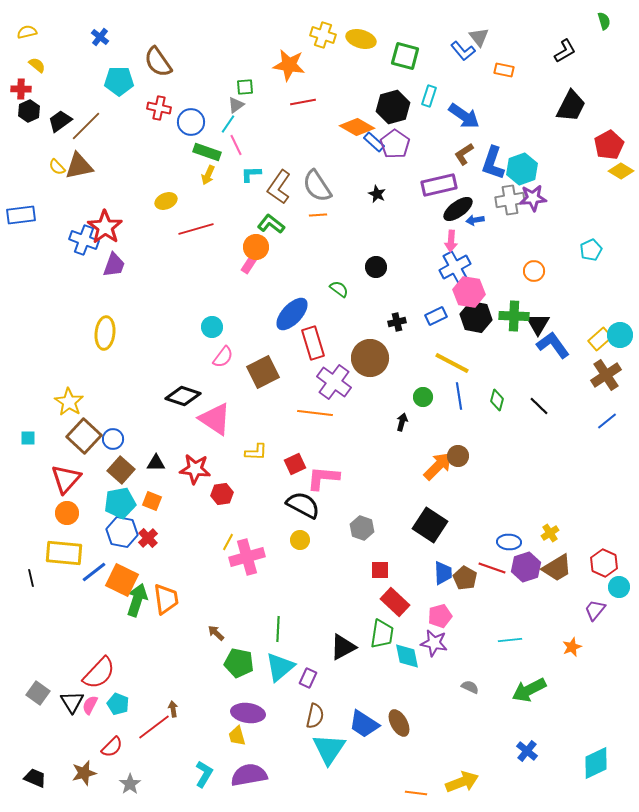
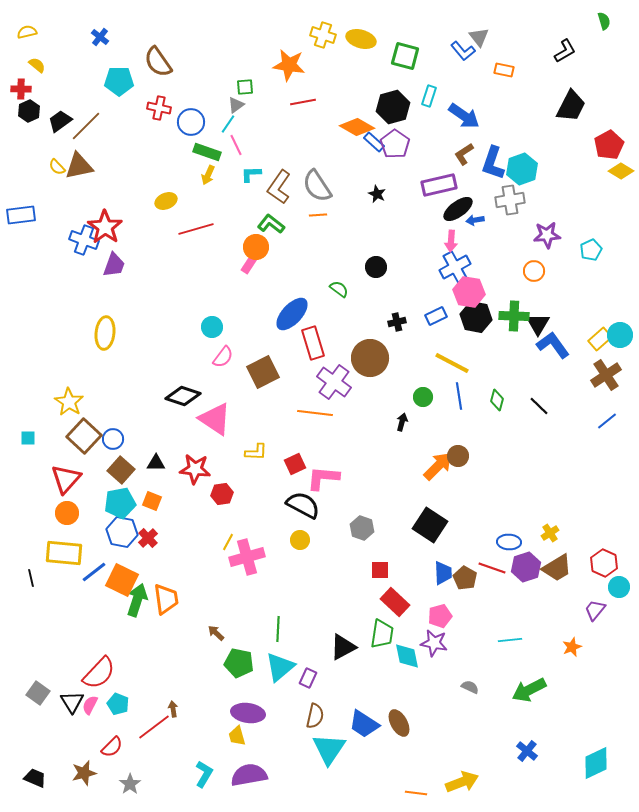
purple star at (533, 198): moved 14 px right, 37 px down
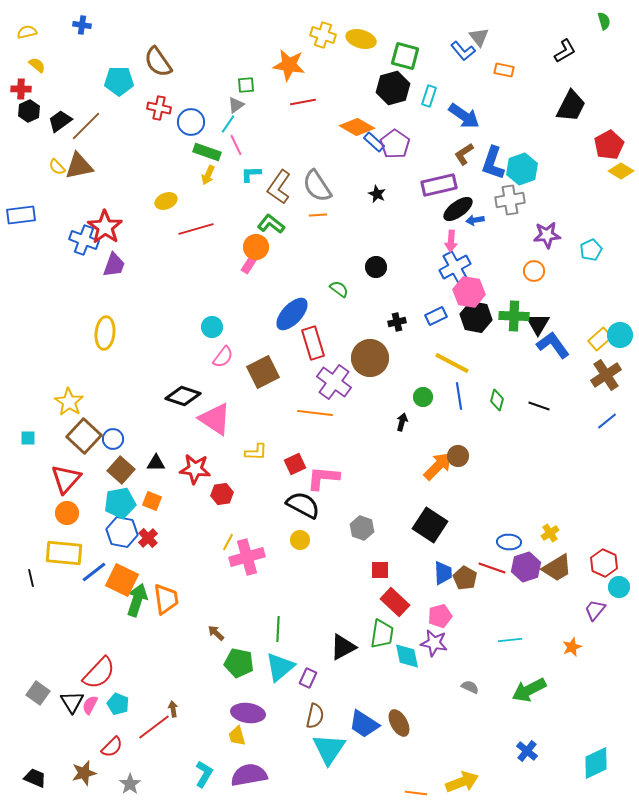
blue cross at (100, 37): moved 18 px left, 12 px up; rotated 30 degrees counterclockwise
green square at (245, 87): moved 1 px right, 2 px up
black hexagon at (393, 107): moved 19 px up
black line at (539, 406): rotated 25 degrees counterclockwise
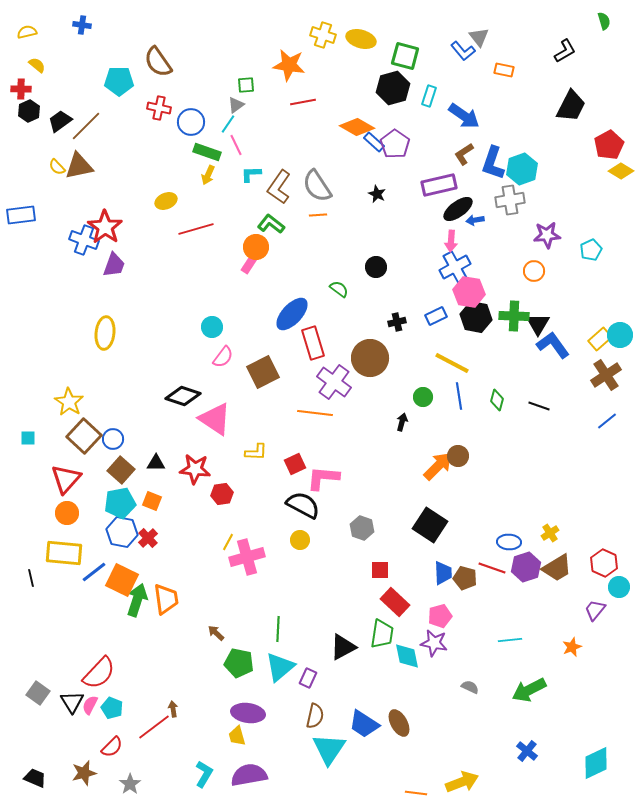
brown pentagon at (465, 578): rotated 15 degrees counterclockwise
cyan pentagon at (118, 704): moved 6 px left, 4 px down
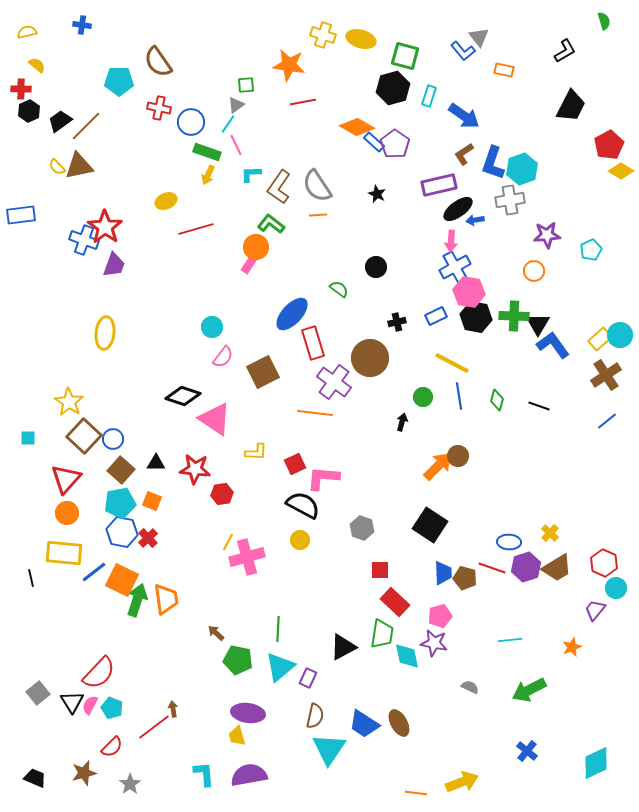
yellow cross at (550, 533): rotated 12 degrees counterclockwise
cyan circle at (619, 587): moved 3 px left, 1 px down
green pentagon at (239, 663): moved 1 px left, 3 px up
gray square at (38, 693): rotated 15 degrees clockwise
cyan L-shape at (204, 774): rotated 36 degrees counterclockwise
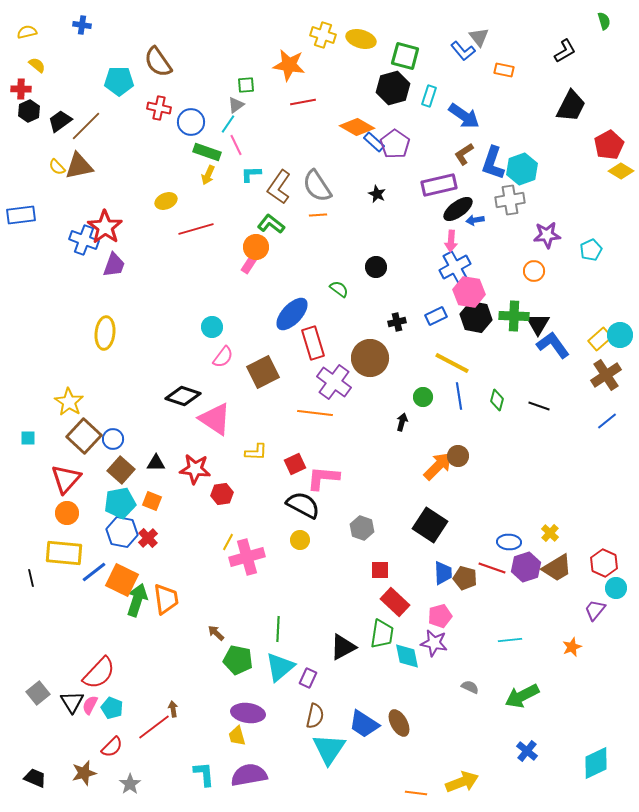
green arrow at (529, 690): moved 7 px left, 6 px down
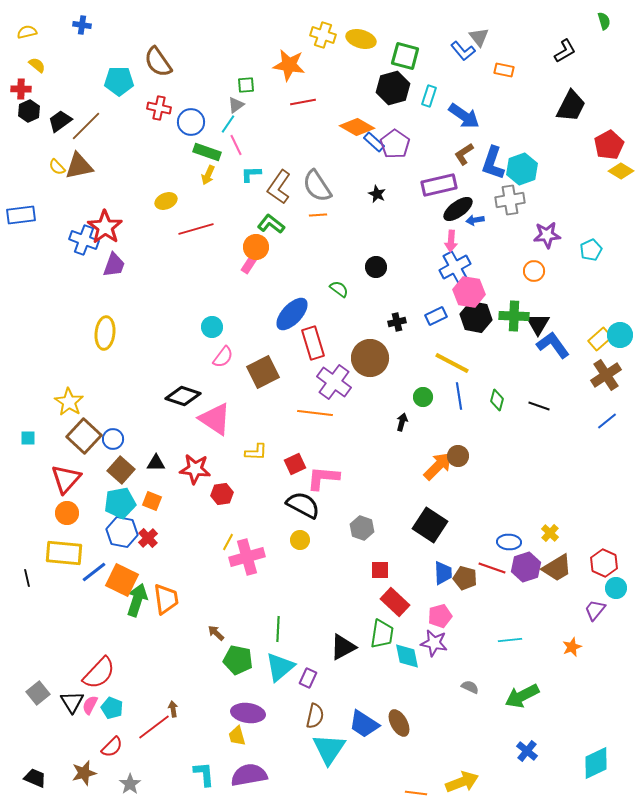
black line at (31, 578): moved 4 px left
